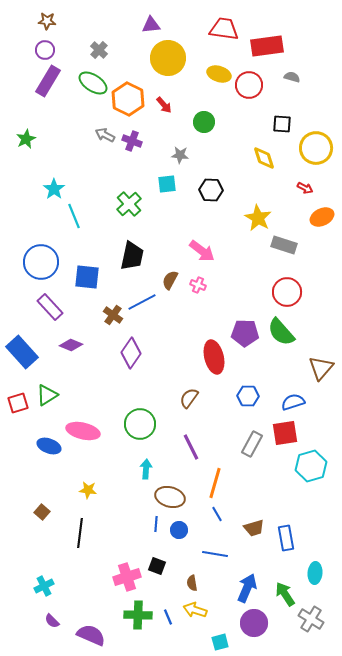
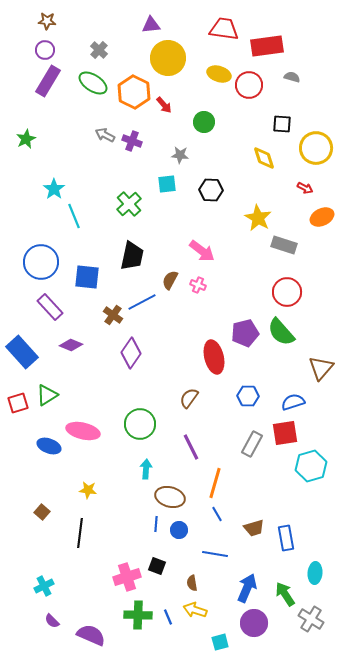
orange hexagon at (128, 99): moved 6 px right, 7 px up
purple pentagon at (245, 333): rotated 16 degrees counterclockwise
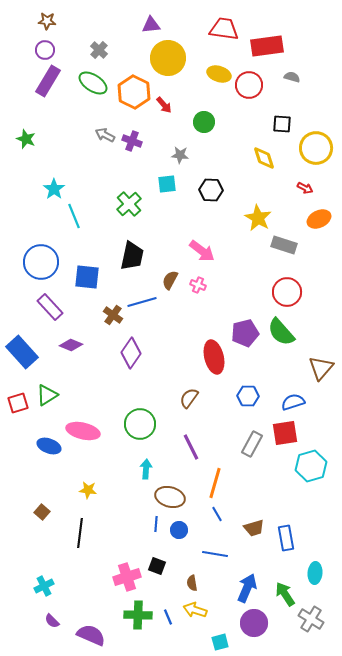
green star at (26, 139): rotated 24 degrees counterclockwise
orange ellipse at (322, 217): moved 3 px left, 2 px down
blue line at (142, 302): rotated 12 degrees clockwise
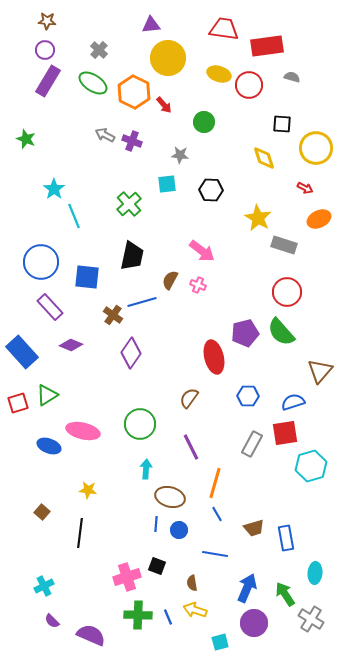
brown triangle at (321, 368): moved 1 px left, 3 px down
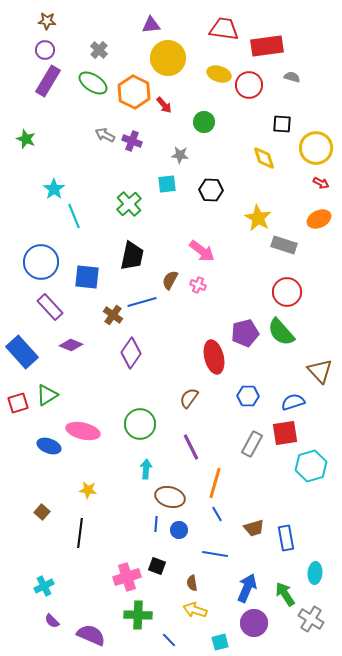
red arrow at (305, 188): moved 16 px right, 5 px up
brown triangle at (320, 371): rotated 24 degrees counterclockwise
blue line at (168, 617): moved 1 px right, 23 px down; rotated 21 degrees counterclockwise
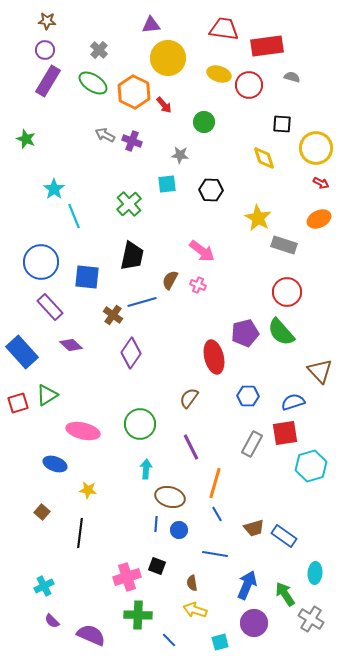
purple diamond at (71, 345): rotated 20 degrees clockwise
blue ellipse at (49, 446): moved 6 px right, 18 px down
blue rectangle at (286, 538): moved 2 px left, 2 px up; rotated 45 degrees counterclockwise
blue arrow at (247, 588): moved 3 px up
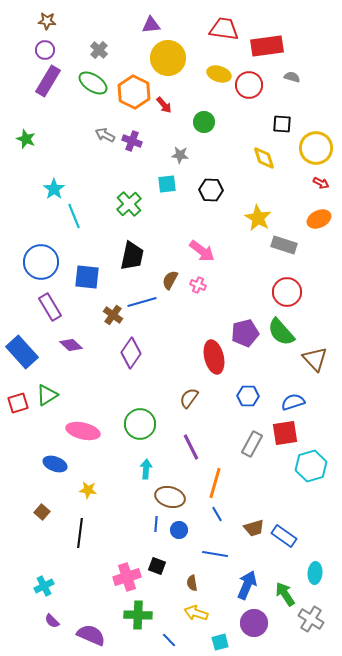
purple rectangle at (50, 307): rotated 12 degrees clockwise
brown triangle at (320, 371): moved 5 px left, 12 px up
yellow arrow at (195, 610): moved 1 px right, 3 px down
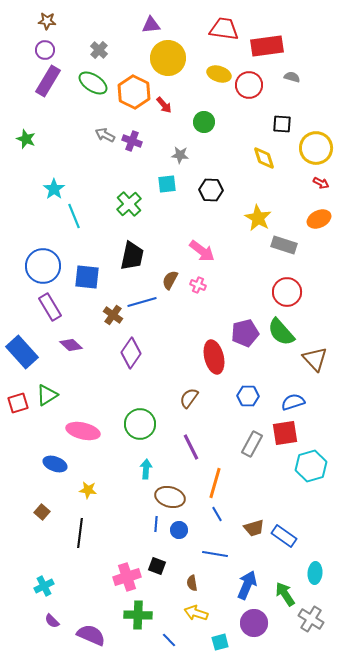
blue circle at (41, 262): moved 2 px right, 4 px down
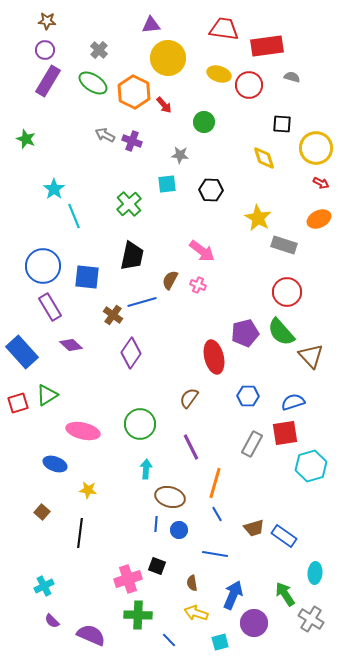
brown triangle at (315, 359): moved 4 px left, 3 px up
pink cross at (127, 577): moved 1 px right, 2 px down
blue arrow at (247, 585): moved 14 px left, 10 px down
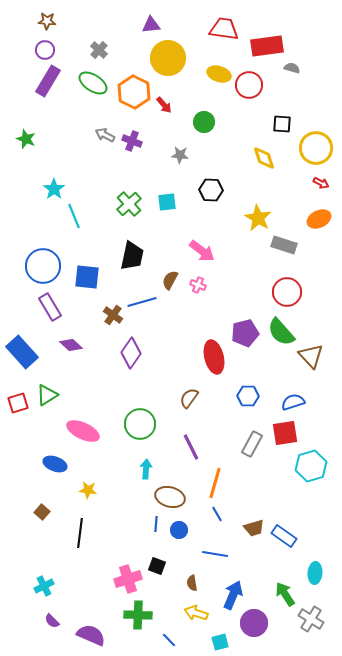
gray semicircle at (292, 77): moved 9 px up
cyan square at (167, 184): moved 18 px down
pink ellipse at (83, 431): rotated 12 degrees clockwise
